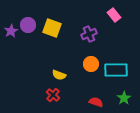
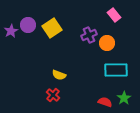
yellow square: rotated 36 degrees clockwise
purple cross: moved 1 px down
orange circle: moved 16 px right, 21 px up
red semicircle: moved 9 px right
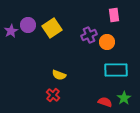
pink rectangle: rotated 32 degrees clockwise
orange circle: moved 1 px up
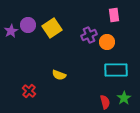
red cross: moved 24 px left, 4 px up
red semicircle: rotated 56 degrees clockwise
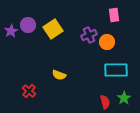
yellow square: moved 1 px right, 1 px down
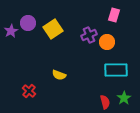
pink rectangle: rotated 24 degrees clockwise
purple circle: moved 2 px up
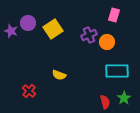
purple star: rotated 24 degrees counterclockwise
cyan rectangle: moved 1 px right, 1 px down
